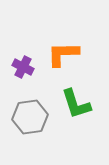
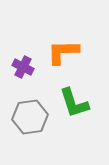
orange L-shape: moved 2 px up
green L-shape: moved 2 px left, 1 px up
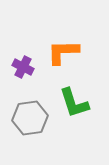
gray hexagon: moved 1 px down
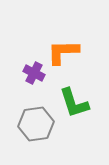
purple cross: moved 11 px right, 6 px down
gray hexagon: moved 6 px right, 6 px down
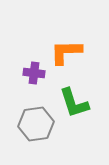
orange L-shape: moved 3 px right
purple cross: rotated 20 degrees counterclockwise
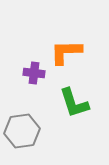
gray hexagon: moved 14 px left, 7 px down
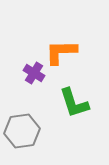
orange L-shape: moved 5 px left
purple cross: rotated 25 degrees clockwise
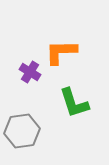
purple cross: moved 4 px left, 1 px up
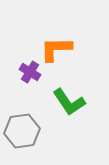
orange L-shape: moved 5 px left, 3 px up
green L-shape: moved 5 px left, 1 px up; rotated 16 degrees counterclockwise
